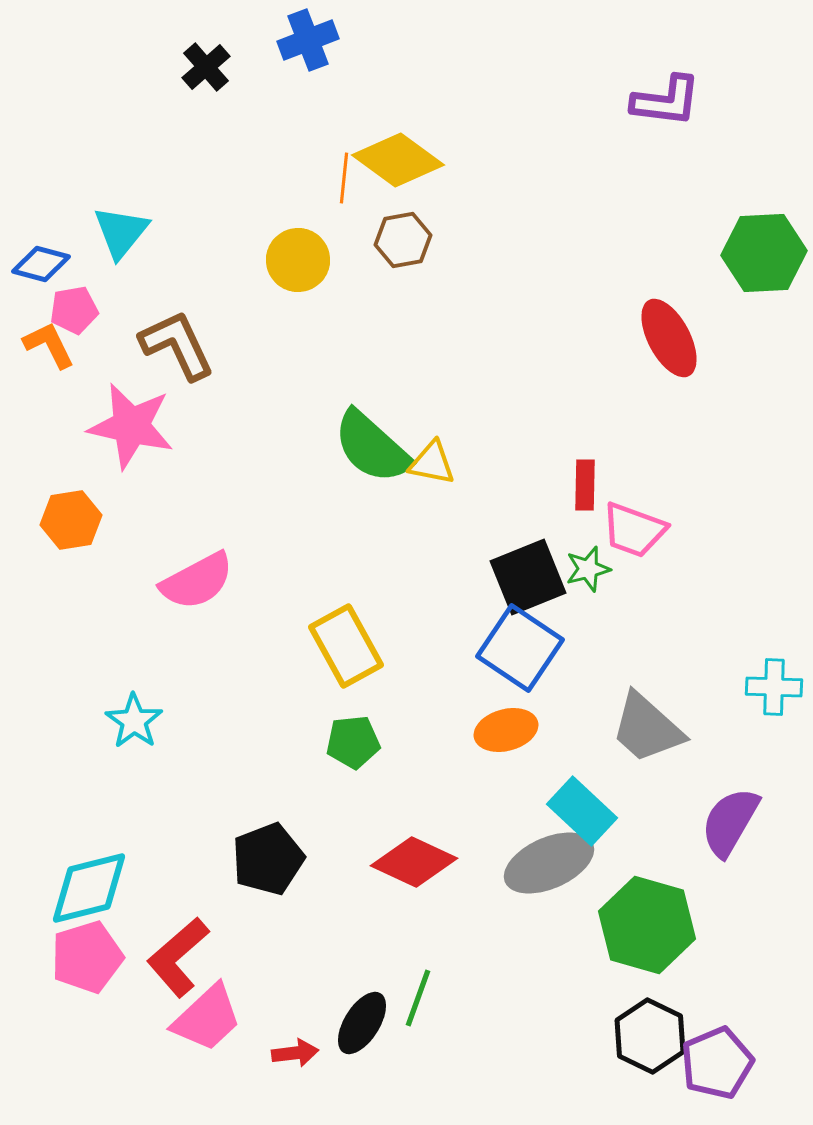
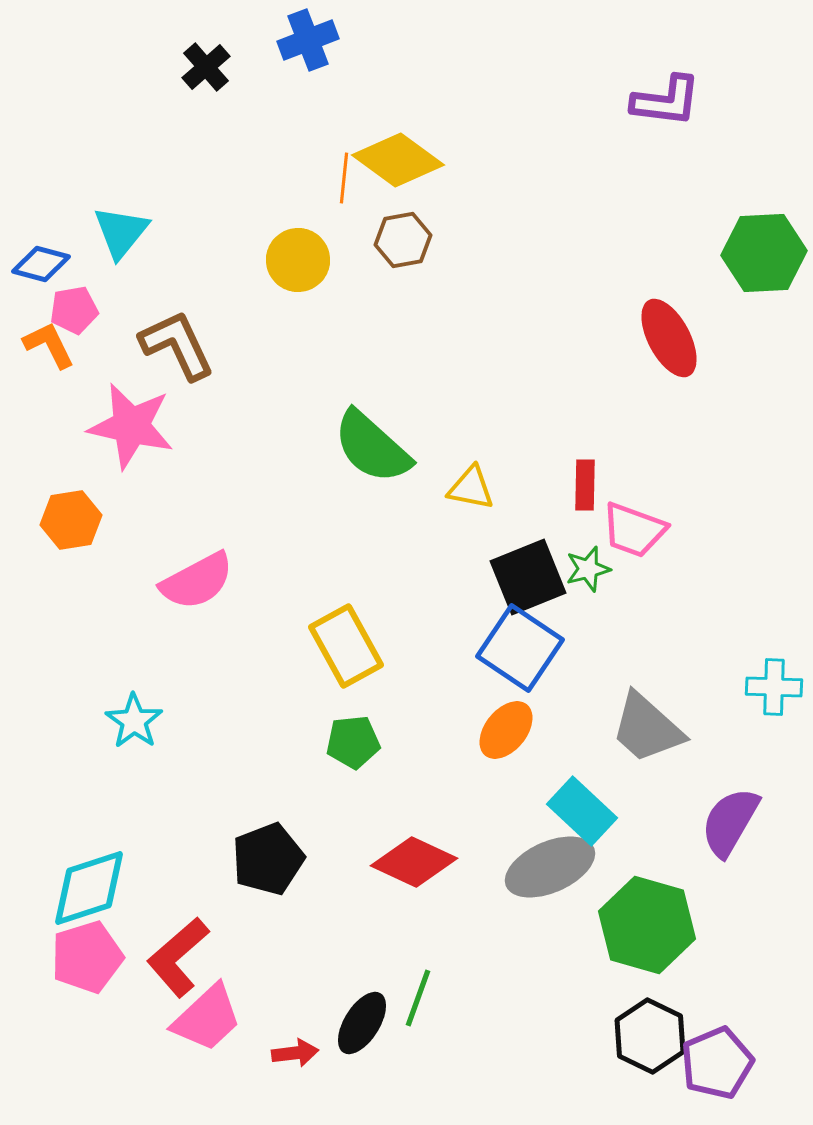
yellow triangle at (432, 463): moved 39 px right, 25 px down
orange ellipse at (506, 730): rotated 36 degrees counterclockwise
gray ellipse at (549, 863): moved 1 px right, 4 px down
cyan diamond at (89, 888): rotated 4 degrees counterclockwise
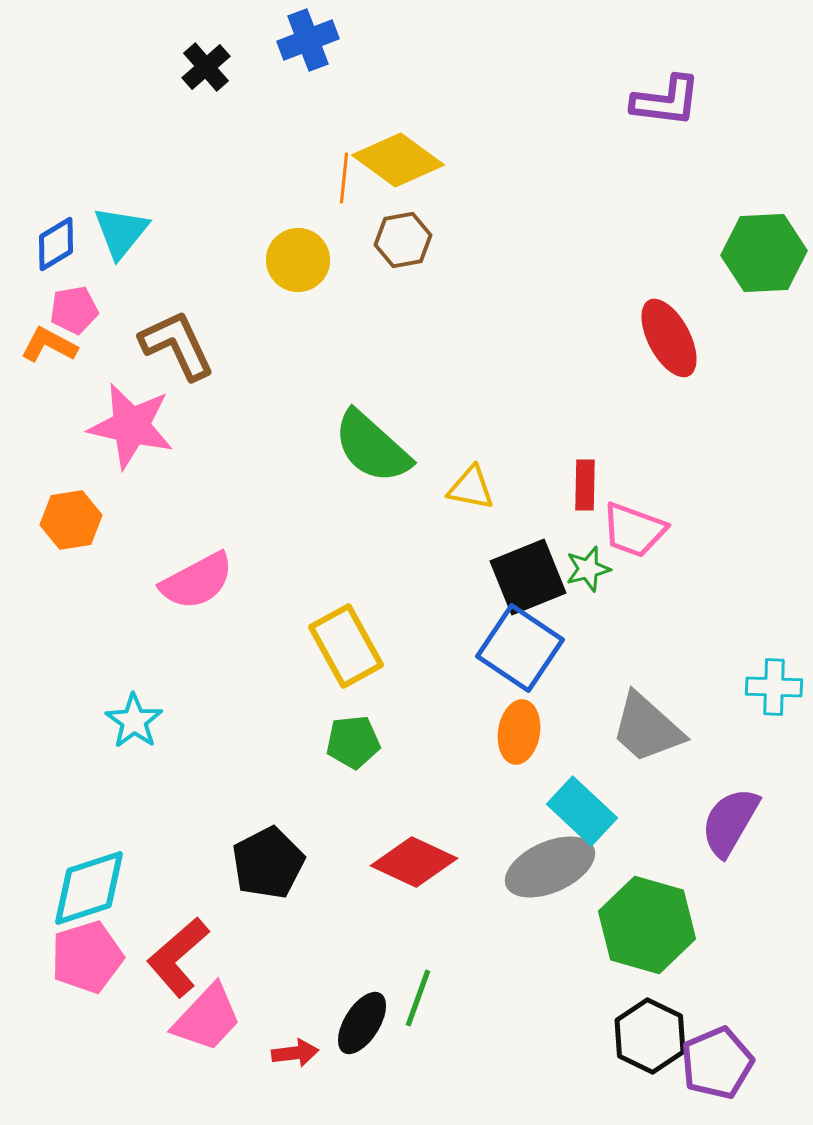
blue diamond at (41, 264): moved 15 px right, 20 px up; rotated 46 degrees counterclockwise
orange L-shape at (49, 345): rotated 36 degrees counterclockwise
orange ellipse at (506, 730): moved 13 px right, 2 px down; rotated 30 degrees counterclockwise
black pentagon at (268, 859): moved 4 px down; rotated 6 degrees counterclockwise
pink trapezoid at (207, 1018): rotated 4 degrees counterclockwise
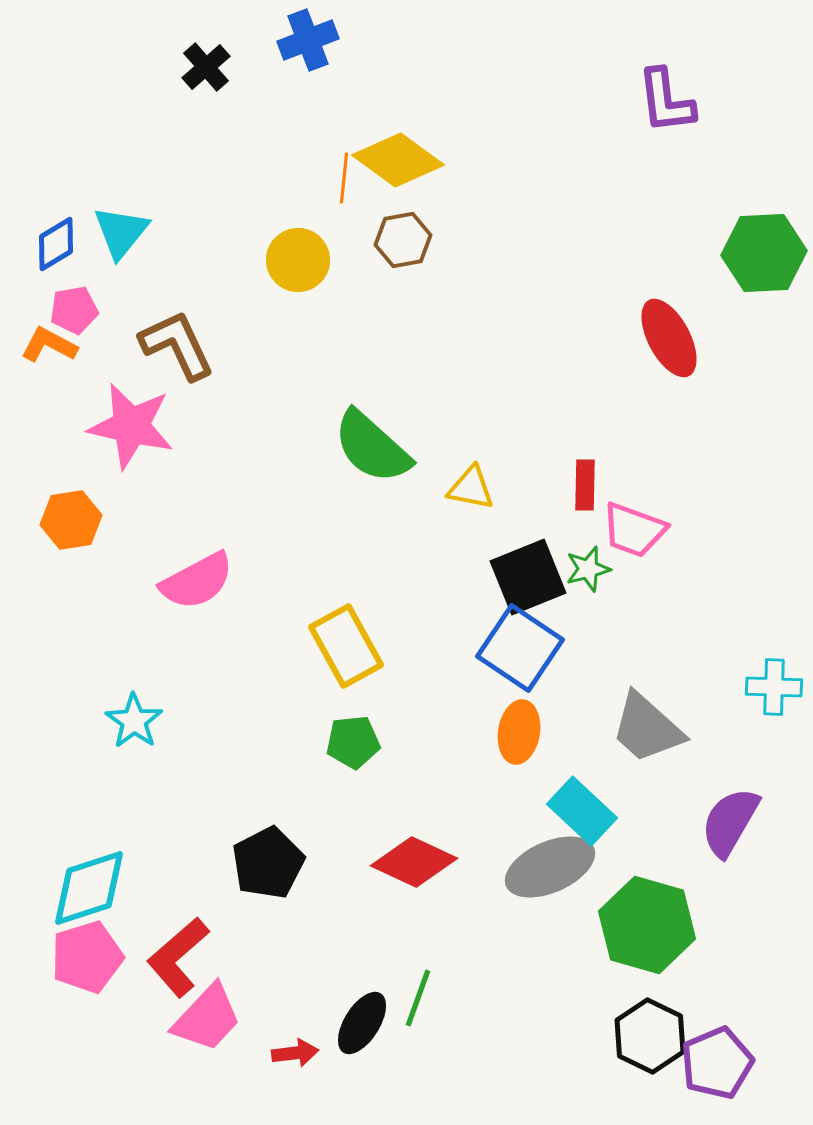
purple L-shape at (666, 101): rotated 76 degrees clockwise
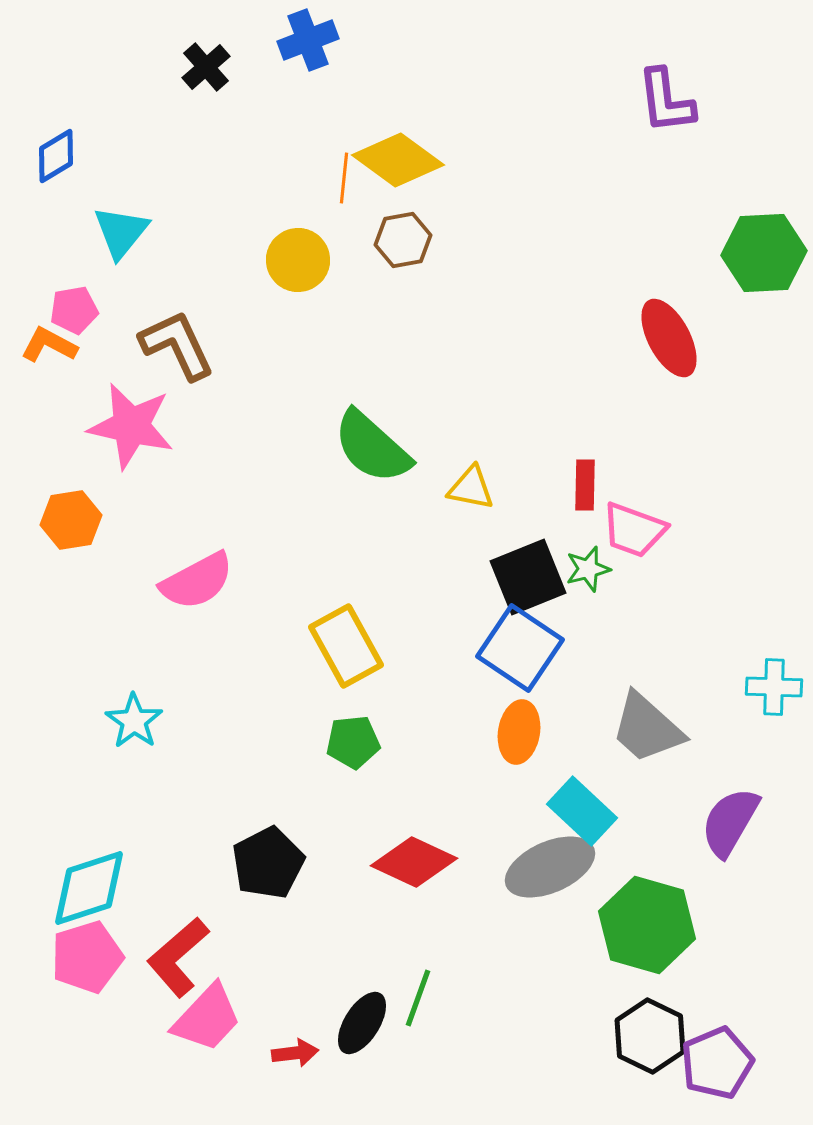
blue diamond at (56, 244): moved 88 px up
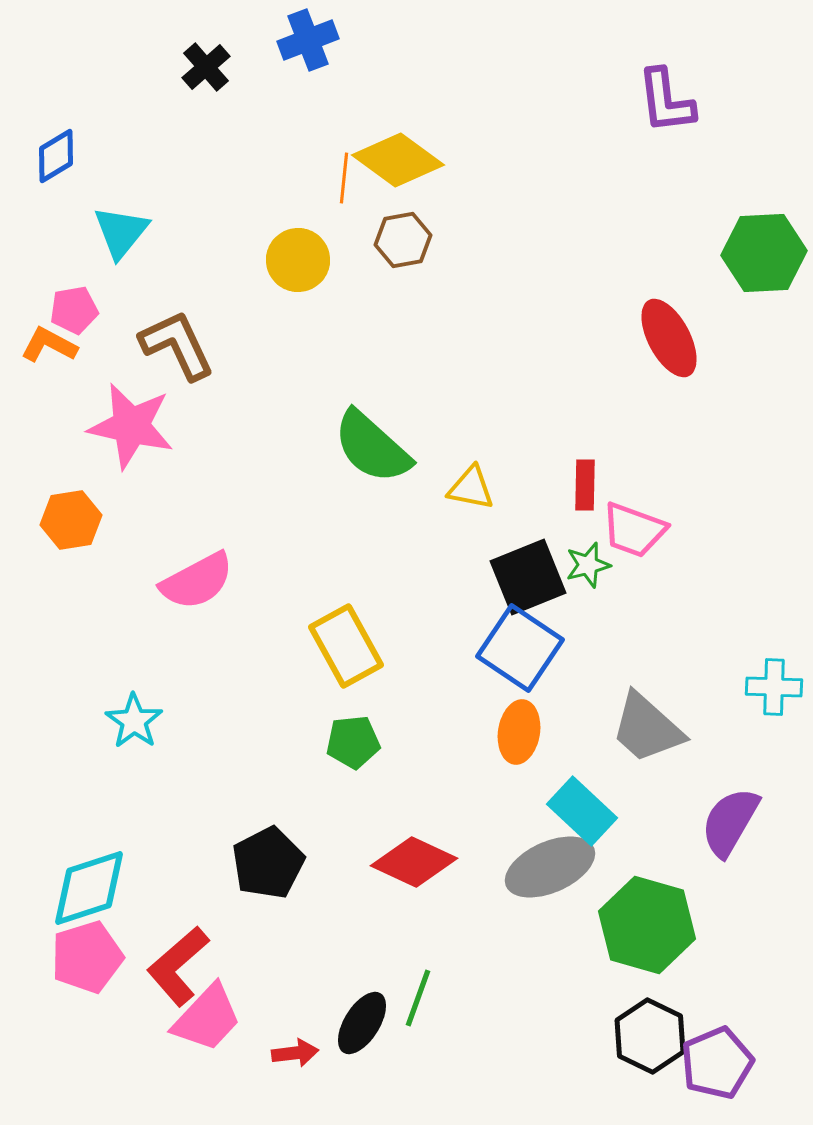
green star at (588, 569): moved 4 px up
red L-shape at (178, 957): moved 9 px down
